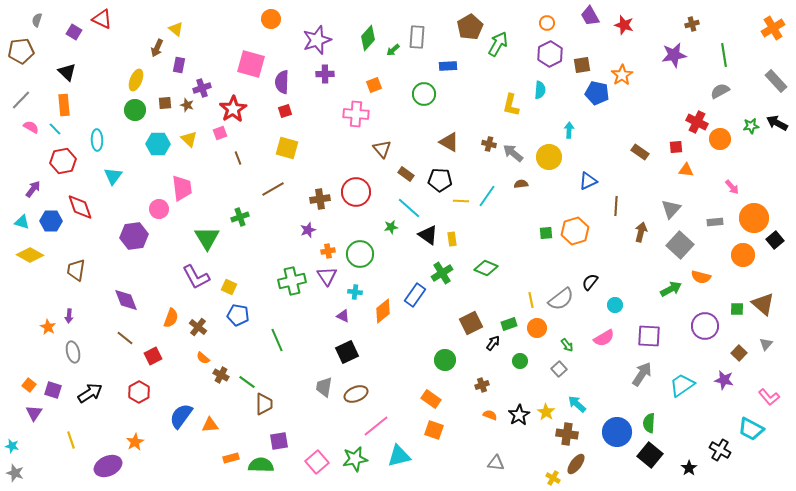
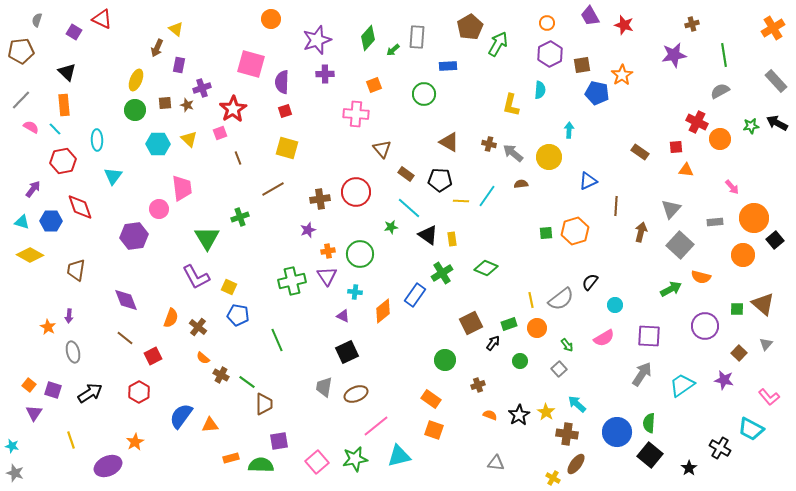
brown cross at (482, 385): moved 4 px left
black cross at (720, 450): moved 2 px up
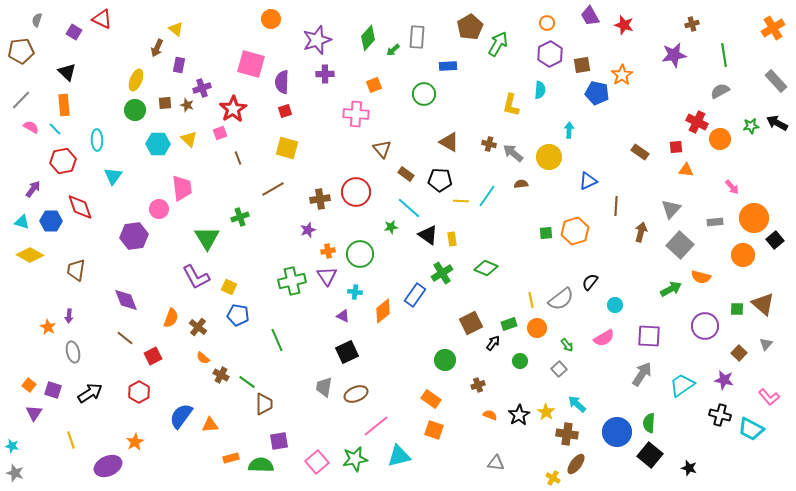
black cross at (720, 448): moved 33 px up; rotated 15 degrees counterclockwise
black star at (689, 468): rotated 21 degrees counterclockwise
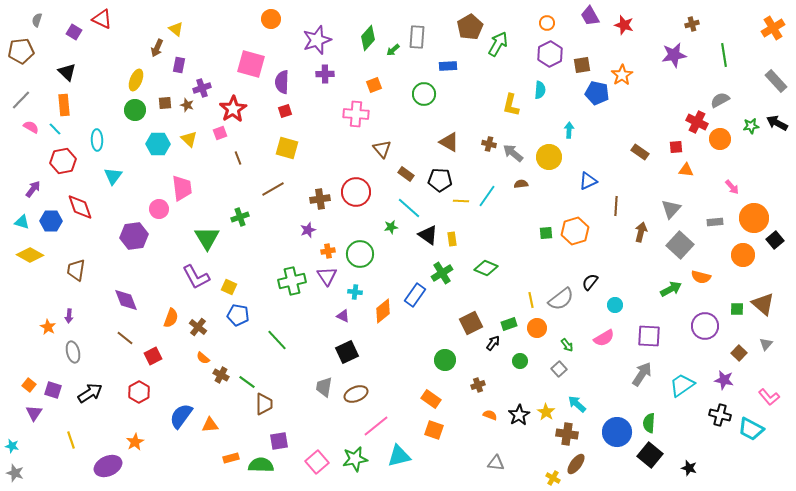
gray semicircle at (720, 91): moved 9 px down
green line at (277, 340): rotated 20 degrees counterclockwise
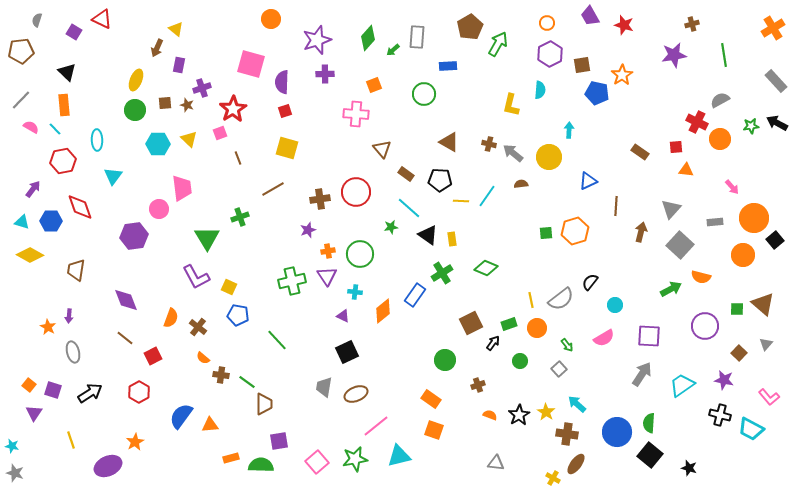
brown cross at (221, 375): rotated 21 degrees counterclockwise
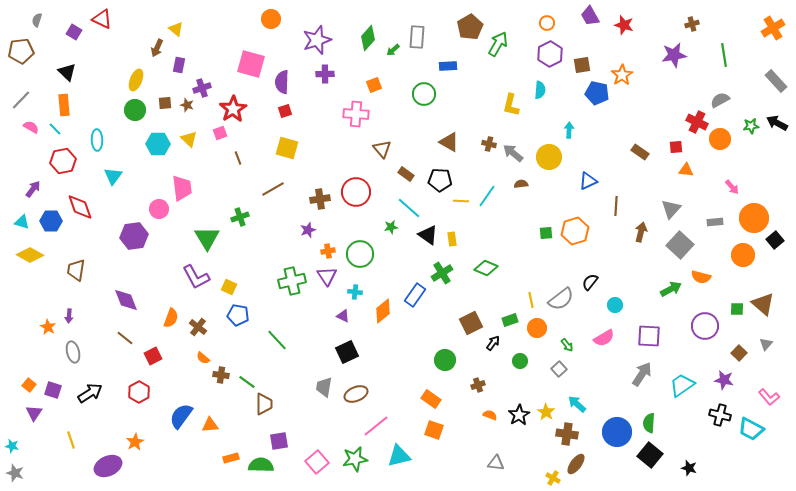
green rectangle at (509, 324): moved 1 px right, 4 px up
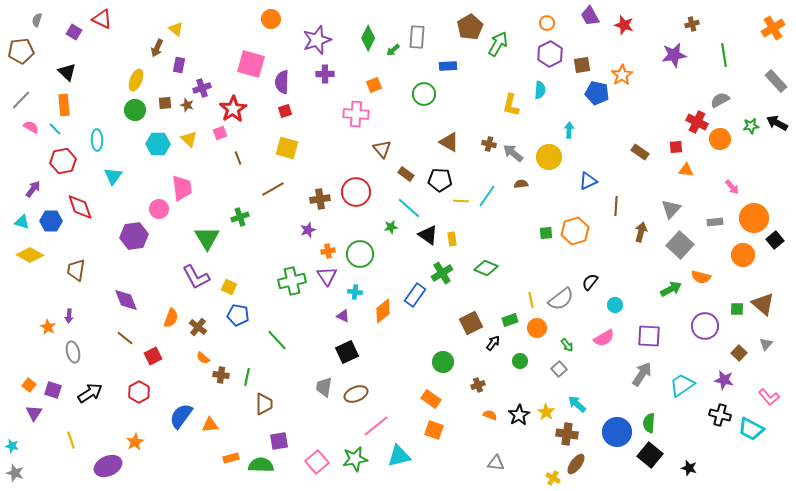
green diamond at (368, 38): rotated 15 degrees counterclockwise
green circle at (445, 360): moved 2 px left, 2 px down
green line at (247, 382): moved 5 px up; rotated 66 degrees clockwise
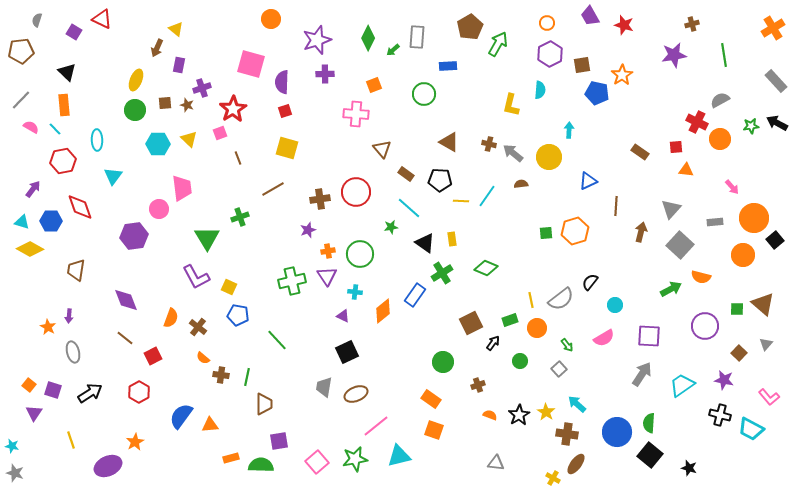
black triangle at (428, 235): moved 3 px left, 8 px down
yellow diamond at (30, 255): moved 6 px up
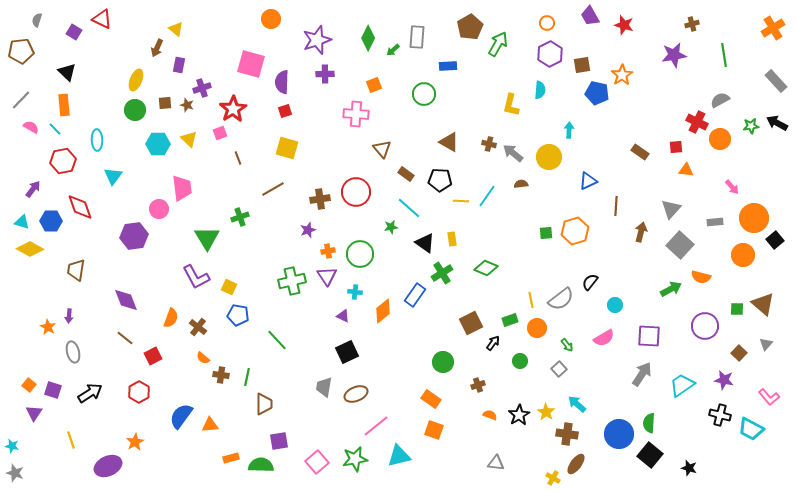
blue circle at (617, 432): moved 2 px right, 2 px down
